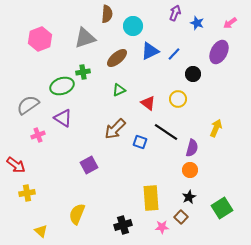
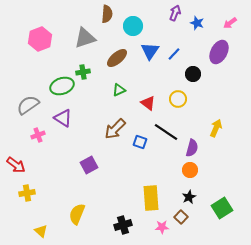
blue triangle: rotated 30 degrees counterclockwise
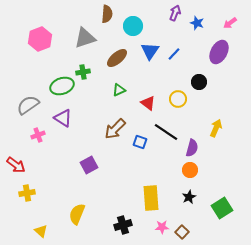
black circle: moved 6 px right, 8 px down
brown square: moved 1 px right, 15 px down
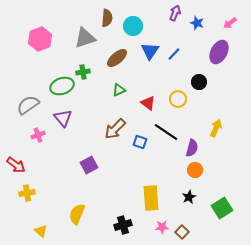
brown semicircle: moved 4 px down
purple triangle: rotated 18 degrees clockwise
orange circle: moved 5 px right
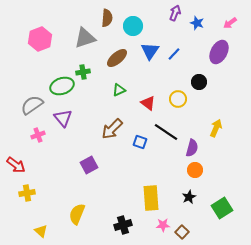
gray semicircle: moved 4 px right
brown arrow: moved 3 px left
pink star: moved 1 px right, 2 px up
